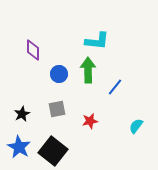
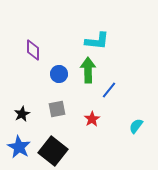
blue line: moved 6 px left, 3 px down
red star: moved 2 px right, 2 px up; rotated 21 degrees counterclockwise
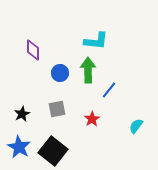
cyan L-shape: moved 1 px left
blue circle: moved 1 px right, 1 px up
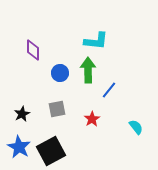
cyan semicircle: moved 1 px down; rotated 105 degrees clockwise
black square: moved 2 px left; rotated 24 degrees clockwise
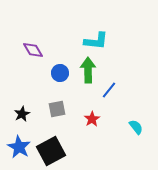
purple diamond: rotated 30 degrees counterclockwise
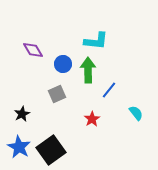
blue circle: moved 3 px right, 9 px up
gray square: moved 15 px up; rotated 12 degrees counterclockwise
cyan semicircle: moved 14 px up
black square: moved 1 px up; rotated 8 degrees counterclockwise
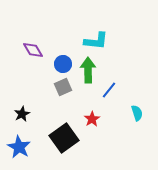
gray square: moved 6 px right, 7 px up
cyan semicircle: moved 1 px right; rotated 21 degrees clockwise
black square: moved 13 px right, 12 px up
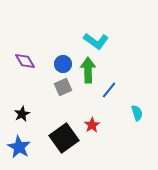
cyan L-shape: rotated 30 degrees clockwise
purple diamond: moved 8 px left, 11 px down
red star: moved 6 px down
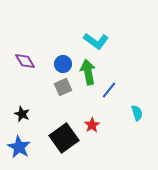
green arrow: moved 2 px down; rotated 10 degrees counterclockwise
black star: rotated 21 degrees counterclockwise
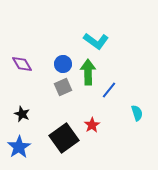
purple diamond: moved 3 px left, 3 px down
green arrow: rotated 10 degrees clockwise
blue star: rotated 10 degrees clockwise
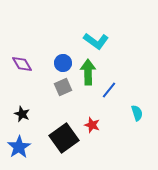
blue circle: moved 1 px up
red star: rotated 21 degrees counterclockwise
